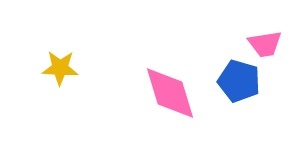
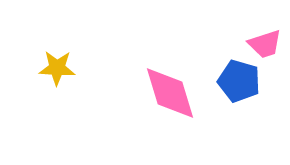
pink trapezoid: rotated 9 degrees counterclockwise
yellow star: moved 3 px left
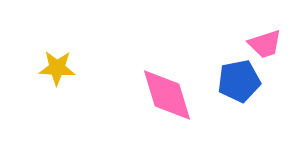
blue pentagon: rotated 27 degrees counterclockwise
pink diamond: moved 3 px left, 2 px down
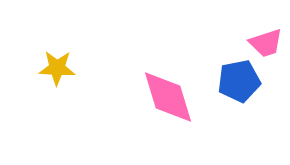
pink trapezoid: moved 1 px right, 1 px up
pink diamond: moved 1 px right, 2 px down
